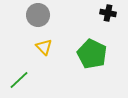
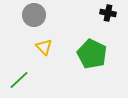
gray circle: moved 4 px left
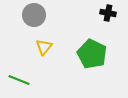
yellow triangle: rotated 24 degrees clockwise
green line: rotated 65 degrees clockwise
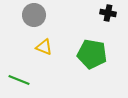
yellow triangle: rotated 48 degrees counterclockwise
green pentagon: rotated 16 degrees counterclockwise
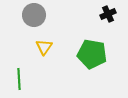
black cross: moved 1 px down; rotated 35 degrees counterclockwise
yellow triangle: rotated 42 degrees clockwise
green line: moved 1 px up; rotated 65 degrees clockwise
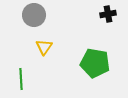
black cross: rotated 14 degrees clockwise
green pentagon: moved 3 px right, 9 px down
green line: moved 2 px right
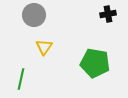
green line: rotated 15 degrees clockwise
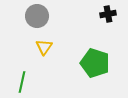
gray circle: moved 3 px right, 1 px down
green pentagon: rotated 8 degrees clockwise
green line: moved 1 px right, 3 px down
